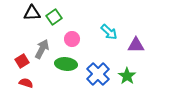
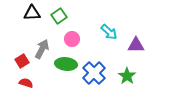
green square: moved 5 px right, 1 px up
blue cross: moved 4 px left, 1 px up
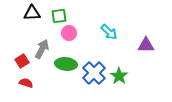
green square: rotated 28 degrees clockwise
pink circle: moved 3 px left, 6 px up
purple triangle: moved 10 px right
green star: moved 8 px left
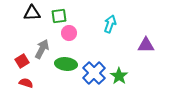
cyan arrow: moved 1 px right, 8 px up; rotated 114 degrees counterclockwise
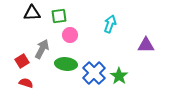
pink circle: moved 1 px right, 2 px down
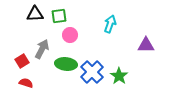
black triangle: moved 3 px right, 1 px down
blue cross: moved 2 px left, 1 px up
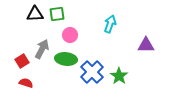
green square: moved 2 px left, 2 px up
green ellipse: moved 5 px up
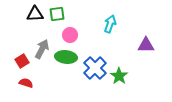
green ellipse: moved 2 px up
blue cross: moved 3 px right, 4 px up
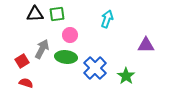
cyan arrow: moved 3 px left, 5 px up
green star: moved 7 px right
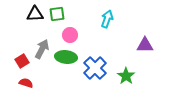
purple triangle: moved 1 px left
